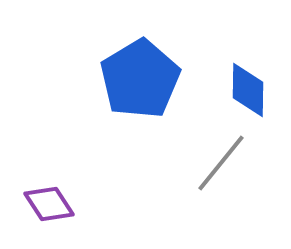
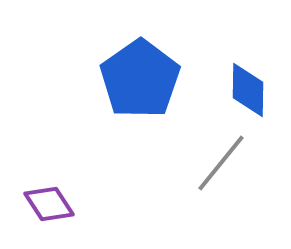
blue pentagon: rotated 4 degrees counterclockwise
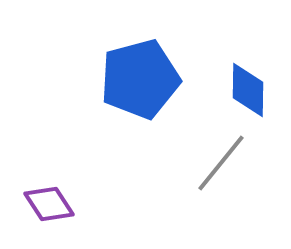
blue pentagon: rotated 20 degrees clockwise
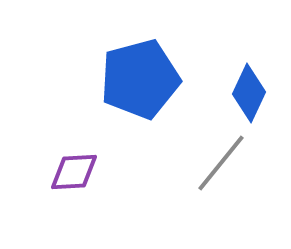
blue diamond: moved 1 px right, 3 px down; rotated 24 degrees clockwise
purple diamond: moved 25 px right, 32 px up; rotated 60 degrees counterclockwise
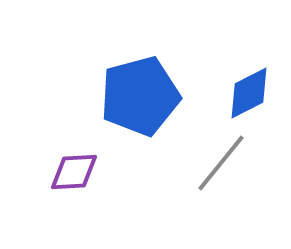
blue pentagon: moved 17 px down
blue diamond: rotated 38 degrees clockwise
